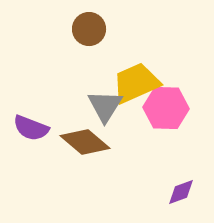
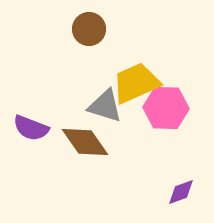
gray triangle: rotated 45 degrees counterclockwise
brown diamond: rotated 15 degrees clockwise
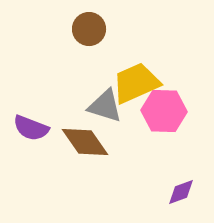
pink hexagon: moved 2 px left, 3 px down
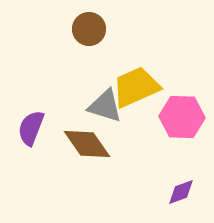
yellow trapezoid: moved 4 px down
pink hexagon: moved 18 px right, 6 px down
purple semicircle: rotated 90 degrees clockwise
brown diamond: moved 2 px right, 2 px down
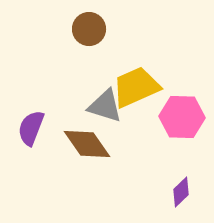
purple diamond: rotated 24 degrees counterclockwise
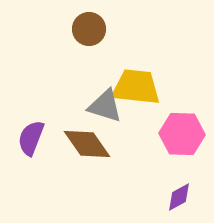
yellow trapezoid: rotated 30 degrees clockwise
pink hexagon: moved 17 px down
purple semicircle: moved 10 px down
purple diamond: moved 2 px left, 5 px down; rotated 16 degrees clockwise
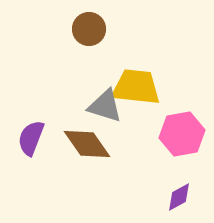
pink hexagon: rotated 12 degrees counterclockwise
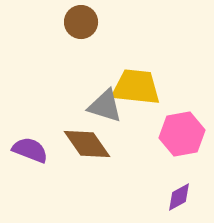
brown circle: moved 8 px left, 7 px up
purple semicircle: moved 1 px left, 12 px down; rotated 90 degrees clockwise
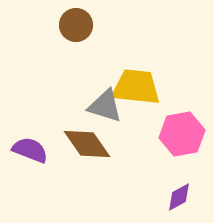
brown circle: moved 5 px left, 3 px down
